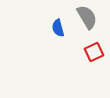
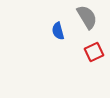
blue semicircle: moved 3 px down
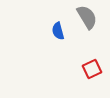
red square: moved 2 px left, 17 px down
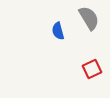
gray semicircle: moved 2 px right, 1 px down
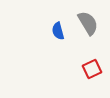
gray semicircle: moved 1 px left, 5 px down
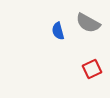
gray semicircle: rotated 150 degrees clockwise
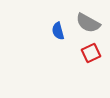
red square: moved 1 px left, 16 px up
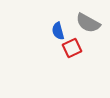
red square: moved 19 px left, 5 px up
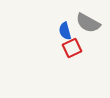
blue semicircle: moved 7 px right
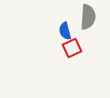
gray semicircle: moved 6 px up; rotated 115 degrees counterclockwise
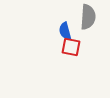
red square: moved 1 px left, 1 px up; rotated 36 degrees clockwise
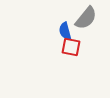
gray semicircle: moved 2 px left, 1 px down; rotated 35 degrees clockwise
